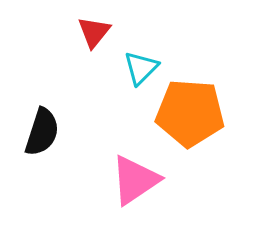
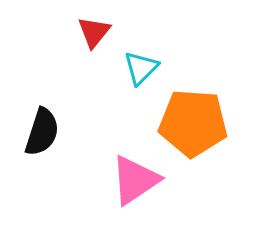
orange pentagon: moved 3 px right, 10 px down
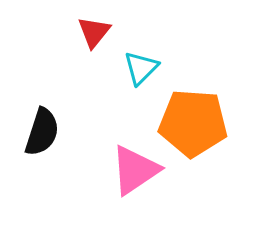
pink triangle: moved 10 px up
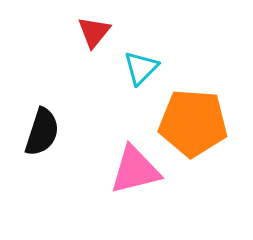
pink triangle: rotated 20 degrees clockwise
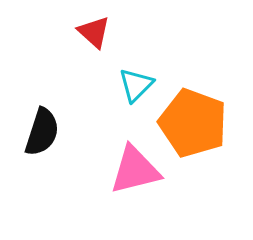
red triangle: rotated 27 degrees counterclockwise
cyan triangle: moved 5 px left, 17 px down
orange pentagon: rotated 16 degrees clockwise
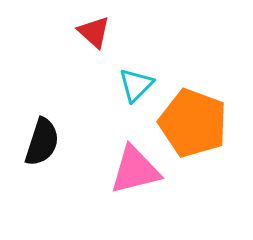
black semicircle: moved 10 px down
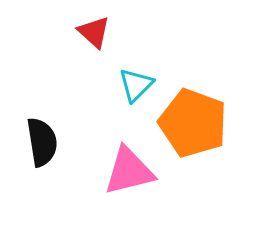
black semicircle: rotated 27 degrees counterclockwise
pink triangle: moved 6 px left, 1 px down
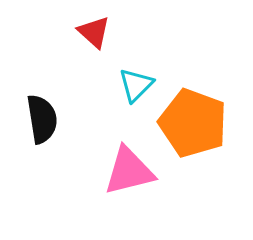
black semicircle: moved 23 px up
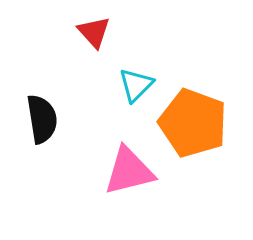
red triangle: rotated 6 degrees clockwise
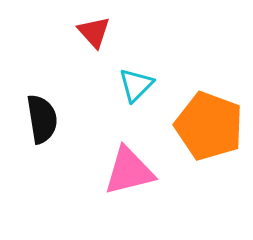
orange pentagon: moved 16 px right, 3 px down
